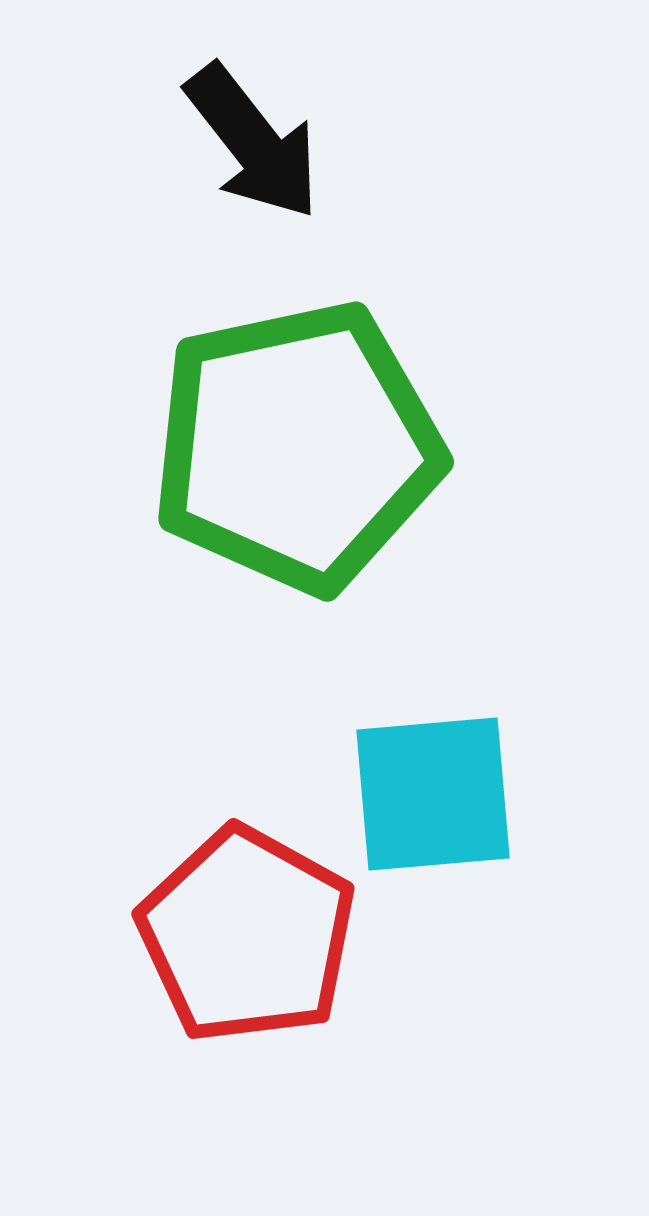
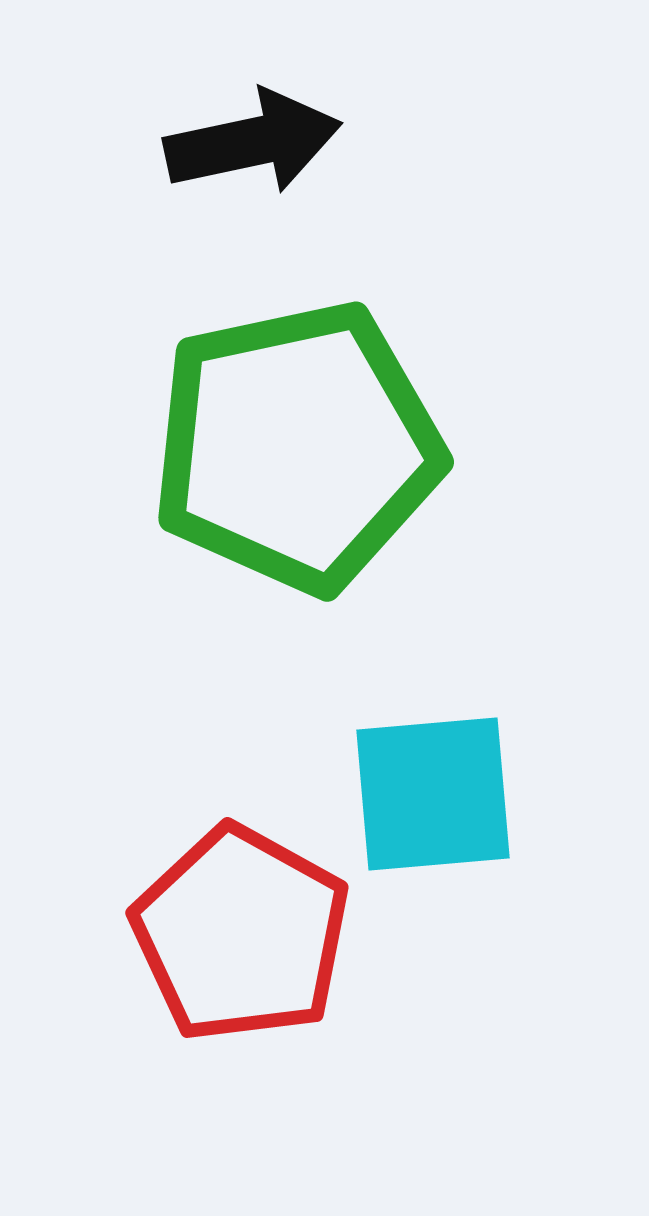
black arrow: rotated 64 degrees counterclockwise
red pentagon: moved 6 px left, 1 px up
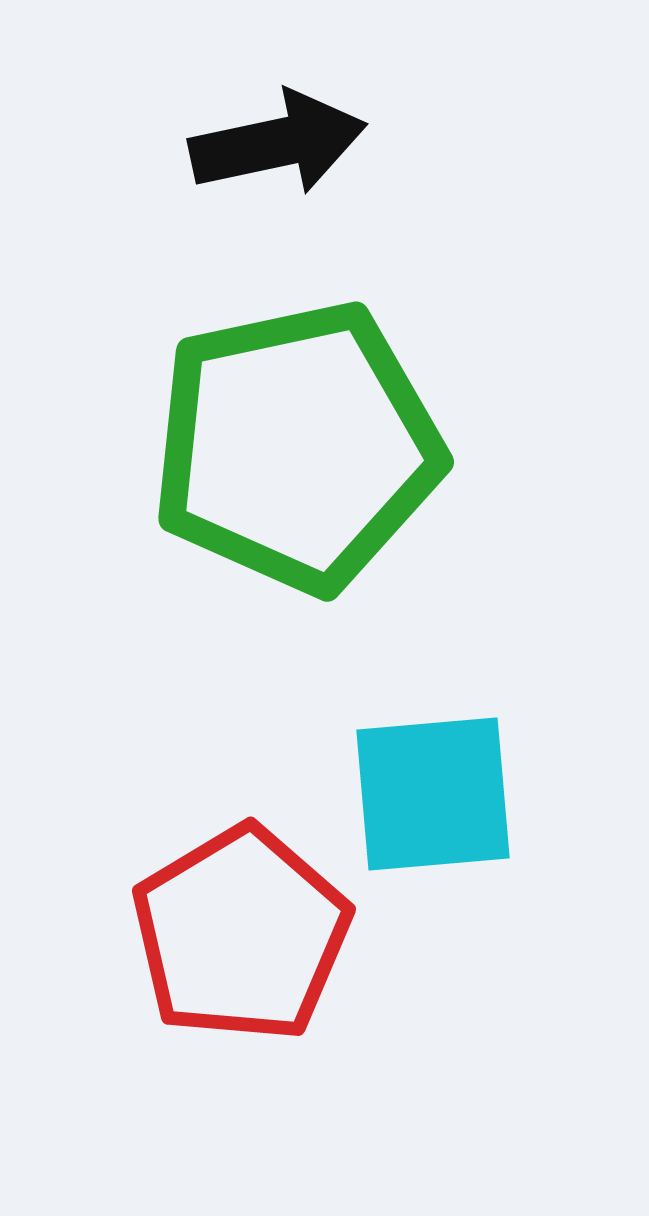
black arrow: moved 25 px right, 1 px down
red pentagon: rotated 12 degrees clockwise
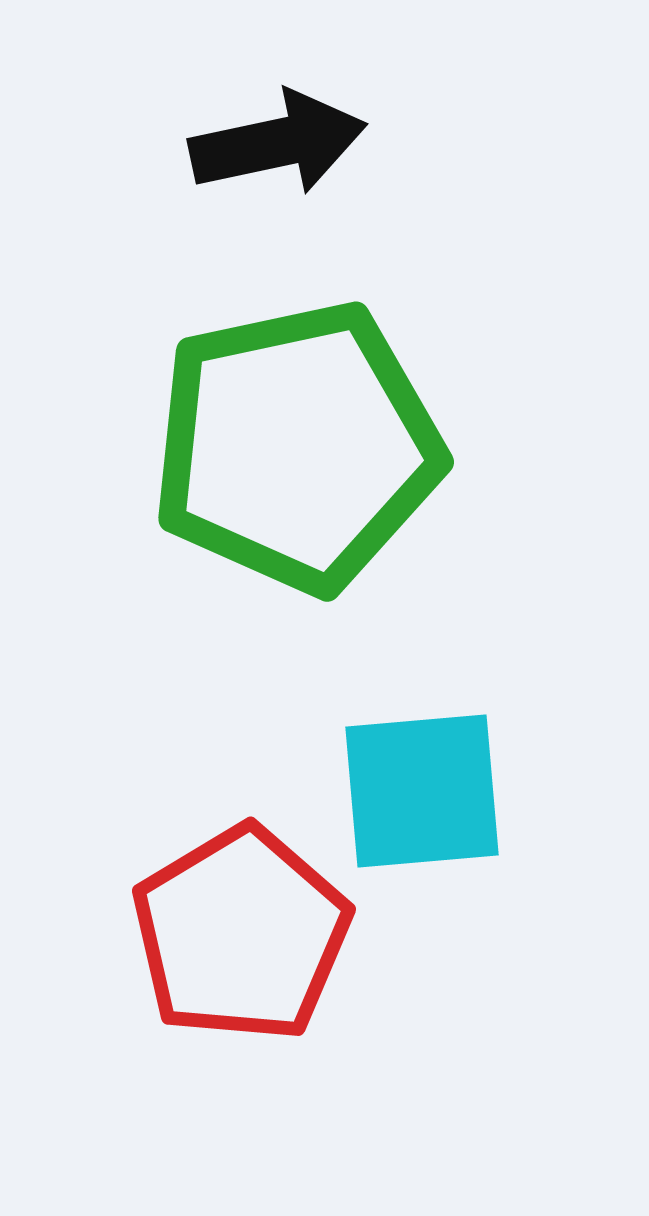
cyan square: moved 11 px left, 3 px up
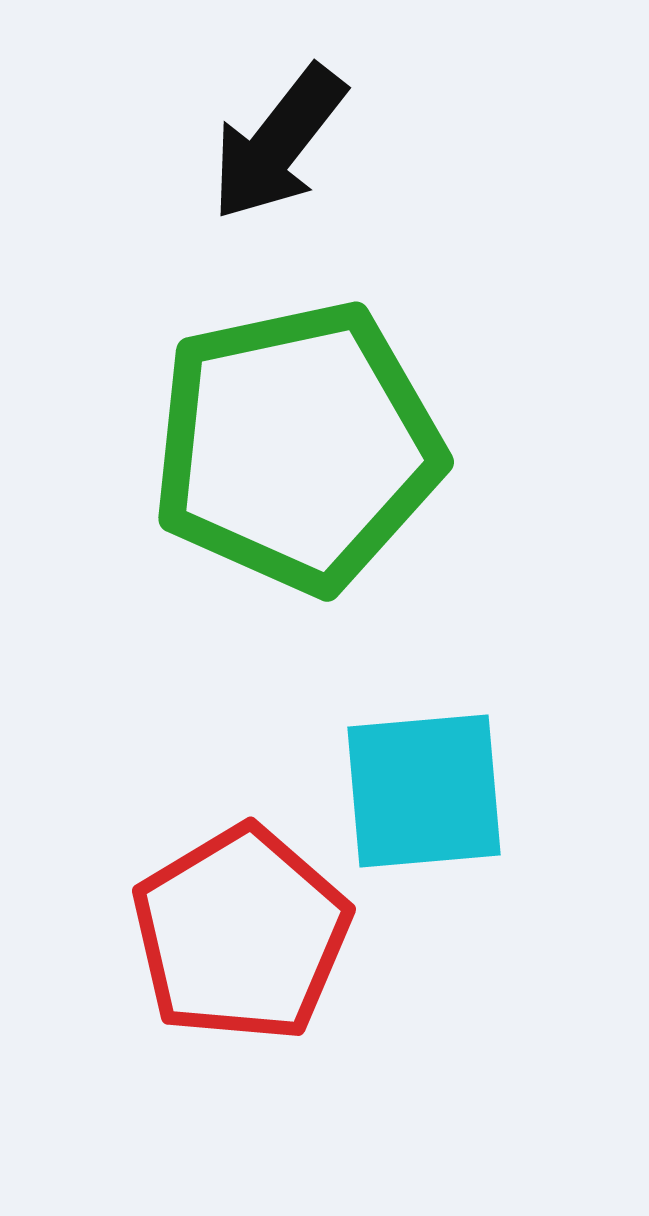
black arrow: rotated 140 degrees clockwise
cyan square: moved 2 px right
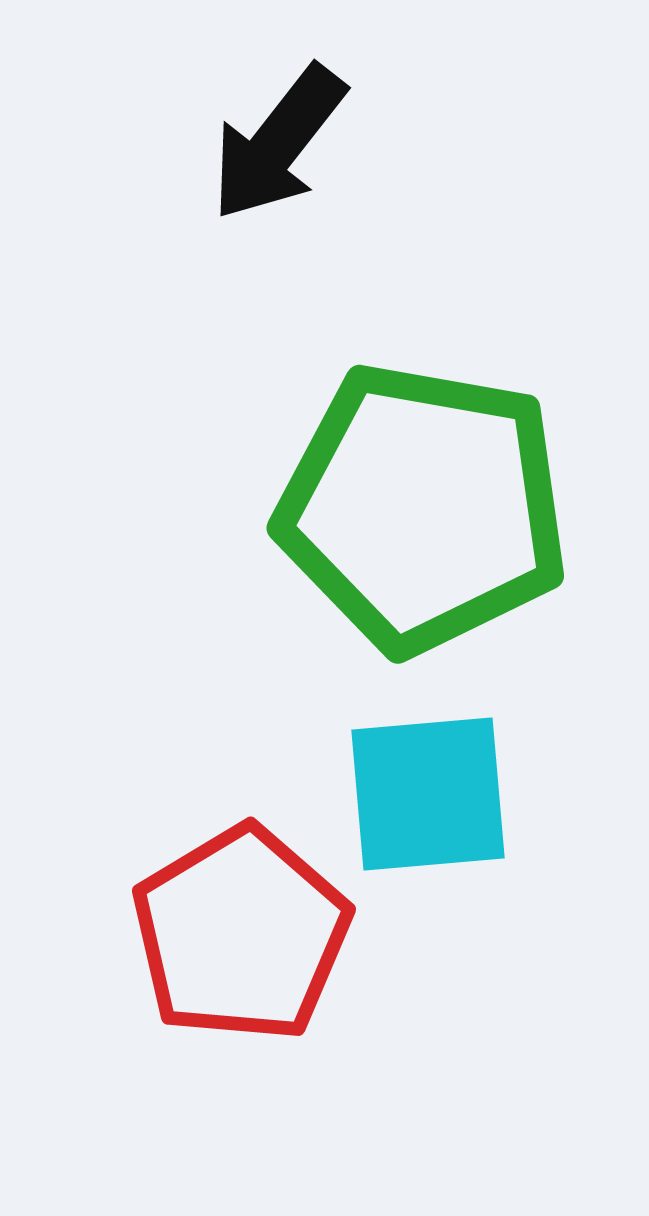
green pentagon: moved 126 px right, 61 px down; rotated 22 degrees clockwise
cyan square: moved 4 px right, 3 px down
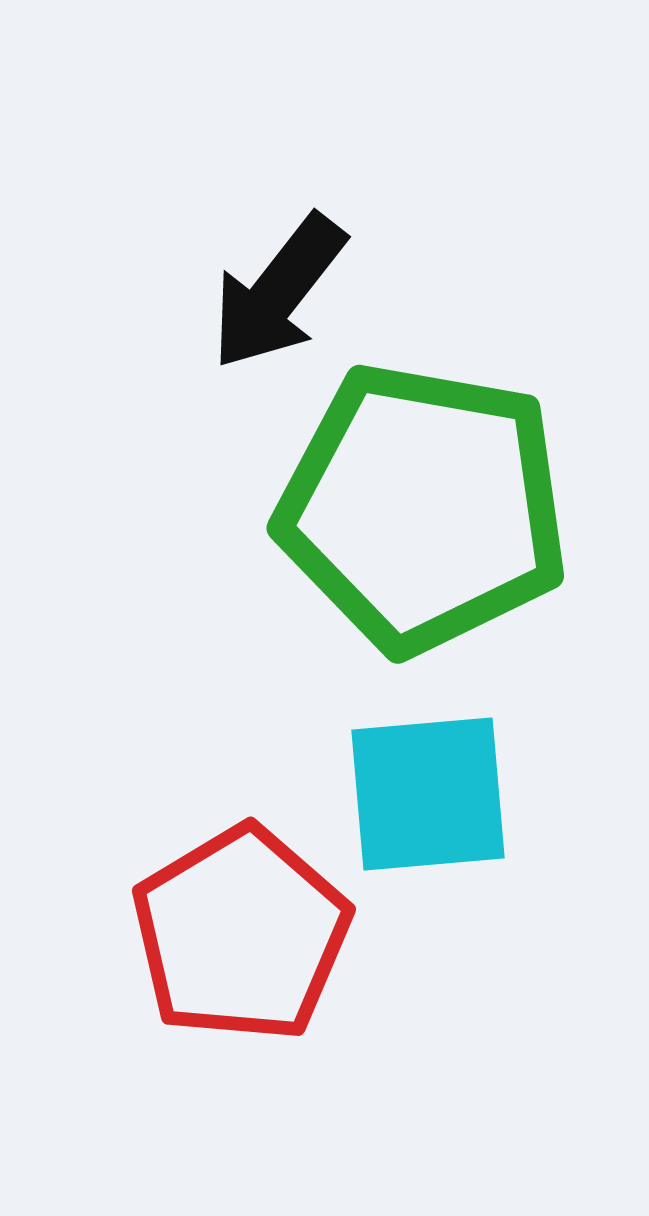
black arrow: moved 149 px down
